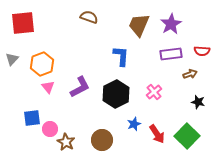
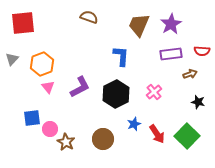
brown circle: moved 1 px right, 1 px up
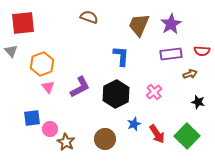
gray triangle: moved 1 px left, 8 px up; rotated 24 degrees counterclockwise
brown circle: moved 2 px right
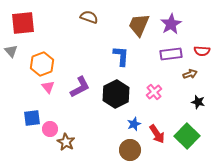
brown circle: moved 25 px right, 11 px down
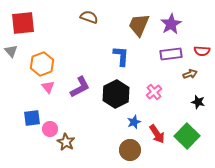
blue star: moved 2 px up
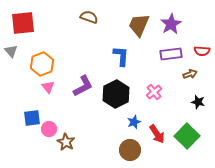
purple L-shape: moved 3 px right, 1 px up
pink circle: moved 1 px left
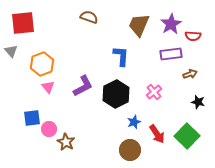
red semicircle: moved 9 px left, 15 px up
